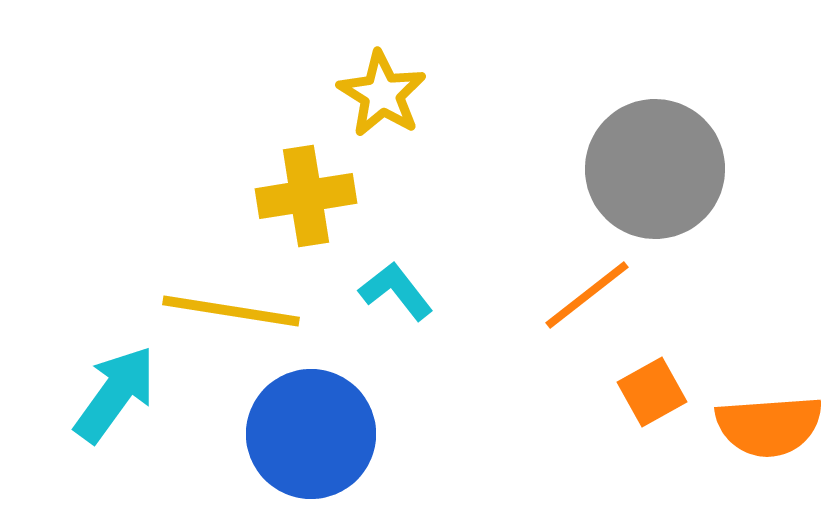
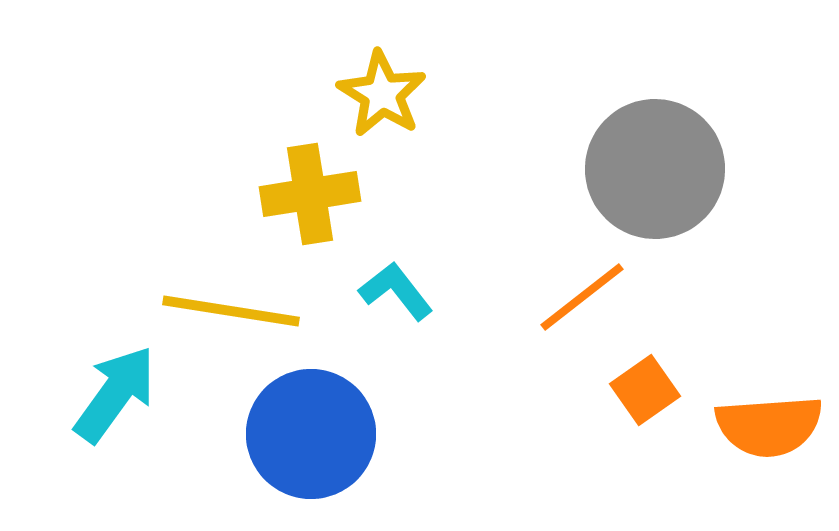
yellow cross: moved 4 px right, 2 px up
orange line: moved 5 px left, 2 px down
orange square: moved 7 px left, 2 px up; rotated 6 degrees counterclockwise
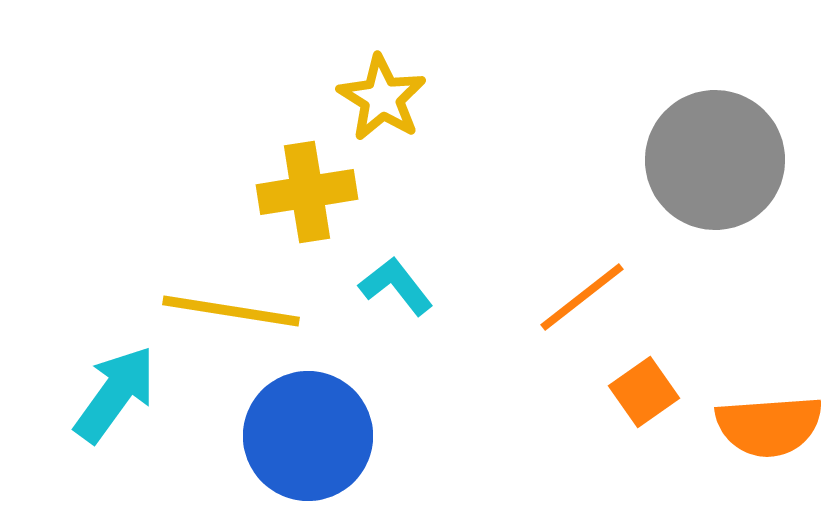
yellow star: moved 4 px down
gray circle: moved 60 px right, 9 px up
yellow cross: moved 3 px left, 2 px up
cyan L-shape: moved 5 px up
orange square: moved 1 px left, 2 px down
blue circle: moved 3 px left, 2 px down
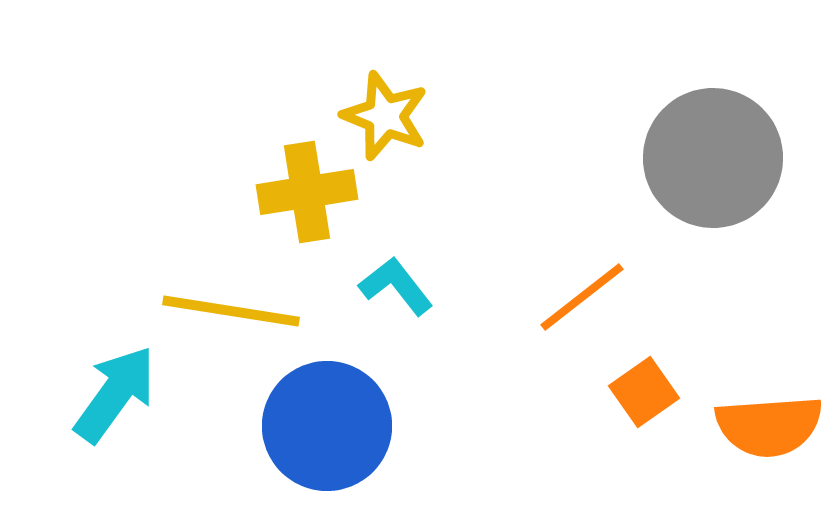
yellow star: moved 3 px right, 18 px down; rotated 10 degrees counterclockwise
gray circle: moved 2 px left, 2 px up
blue circle: moved 19 px right, 10 px up
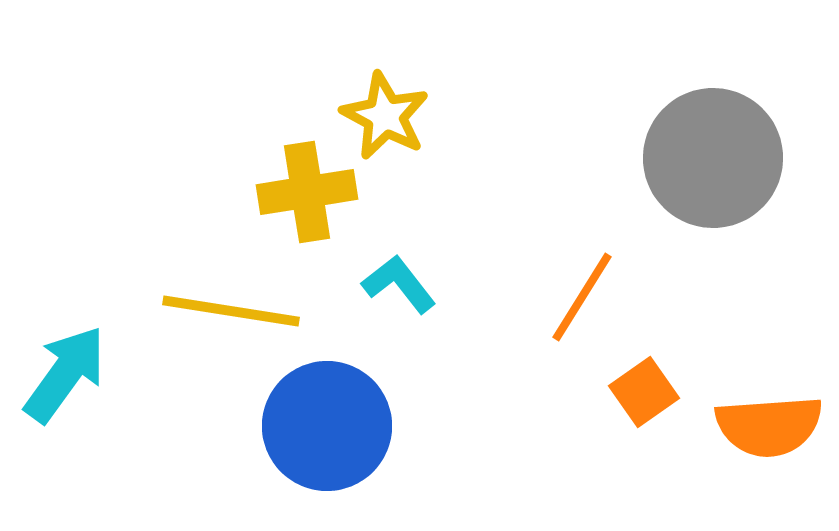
yellow star: rotated 6 degrees clockwise
cyan L-shape: moved 3 px right, 2 px up
orange line: rotated 20 degrees counterclockwise
cyan arrow: moved 50 px left, 20 px up
